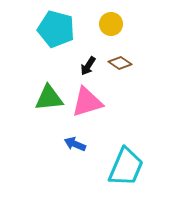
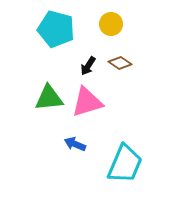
cyan trapezoid: moved 1 px left, 3 px up
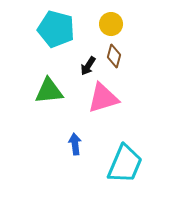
brown diamond: moved 6 px left, 7 px up; rotated 70 degrees clockwise
green triangle: moved 7 px up
pink triangle: moved 16 px right, 4 px up
blue arrow: rotated 60 degrees clockwise
